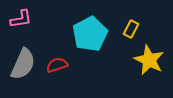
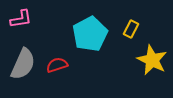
yellow star: moved 3 px right
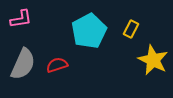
cyan pentagon: moved 1 px left, 3 px up
yellow star: moved 1 px right
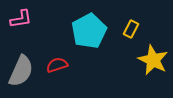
gray semicircle: moved 2 px left, 7 px down
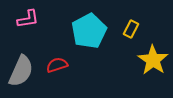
pink L-shape: moved 7 px right
yellow star: rotated 8 degrees clockwise
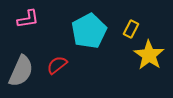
yellow star: moved 4 px left, 5 px up
red semicircle: rotated 20 degrees counterclockwise
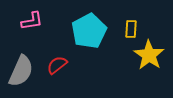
pink L-shape: moved 4 px right, 2 px down
yellow rectangle: rotated 24 degrees counterclockwise
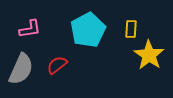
pink L-shape: moved 2 px left, 8 px down
cyan pentagon: moved 1 px left, 1 px up
gray semicircle: moved 2 px up
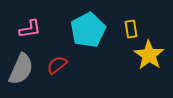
yellow rectangle: rotated 12 degrees counterclockwise
